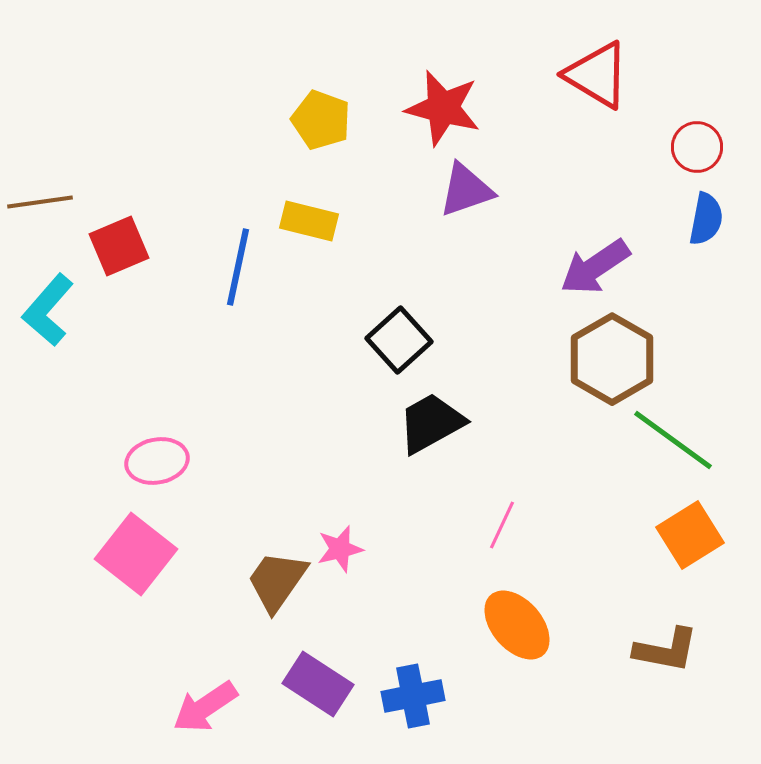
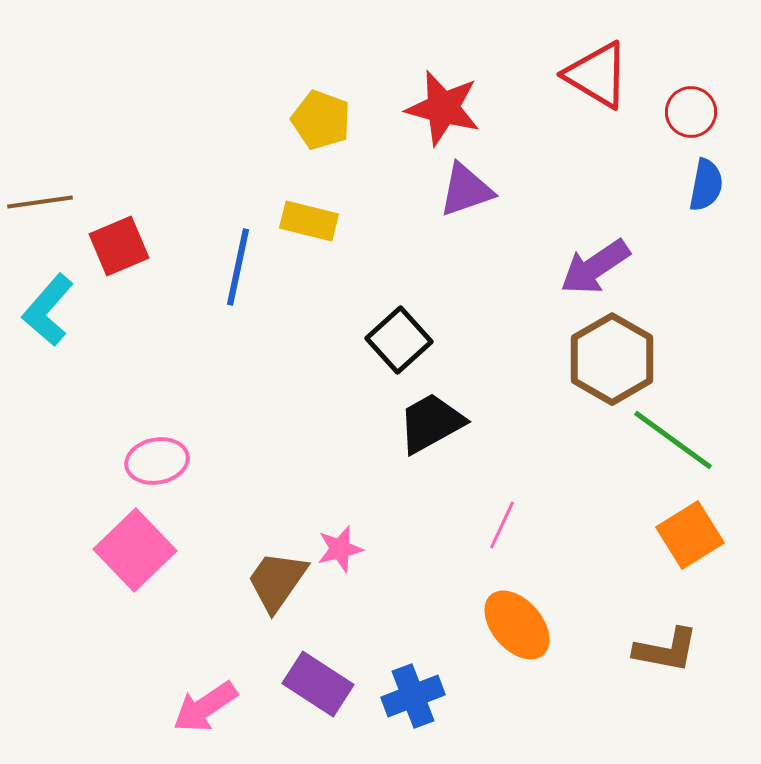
red circle: moved 6 px left, 35 px up
blue semicircle: moved 34 px up
pink square: moved 1 px left, 4 px up; rotated 8 degrees clockwise
blue cross: rotated 10 degrees counterclockwise
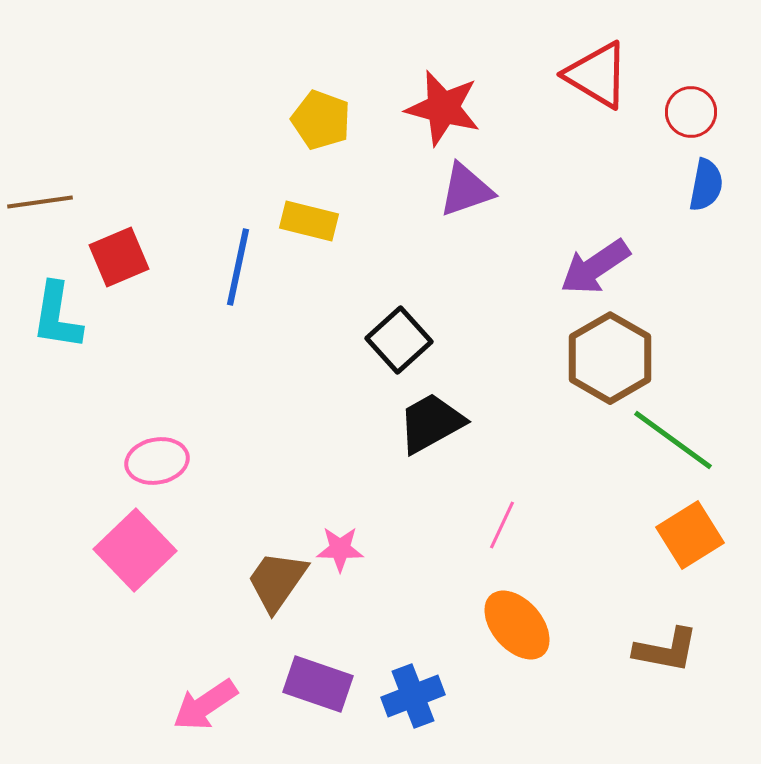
red square: moved 11 px down
cyan L-shape: moved 9 px right, 6 px down; rotated 32 degrees counterclockwise
brown hexagon: moved 2 px left, 1 px up
pink star: rotated 15 degrees clockwise
purple rectangle: rotated 14 degrees counterclockwise
pink arrow: moved 2 px up
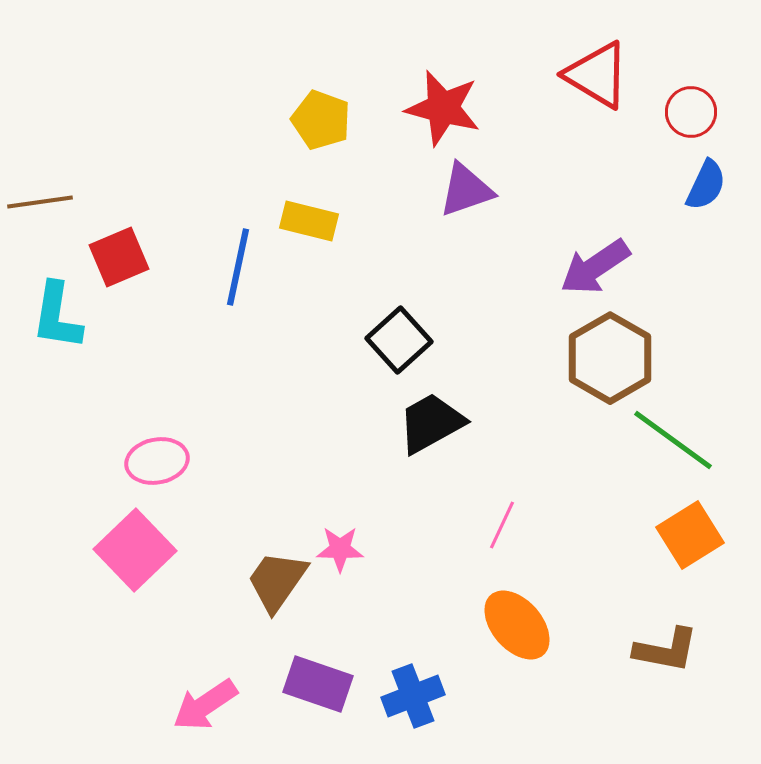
blue semicircle: rotated 14 degrees clockwise
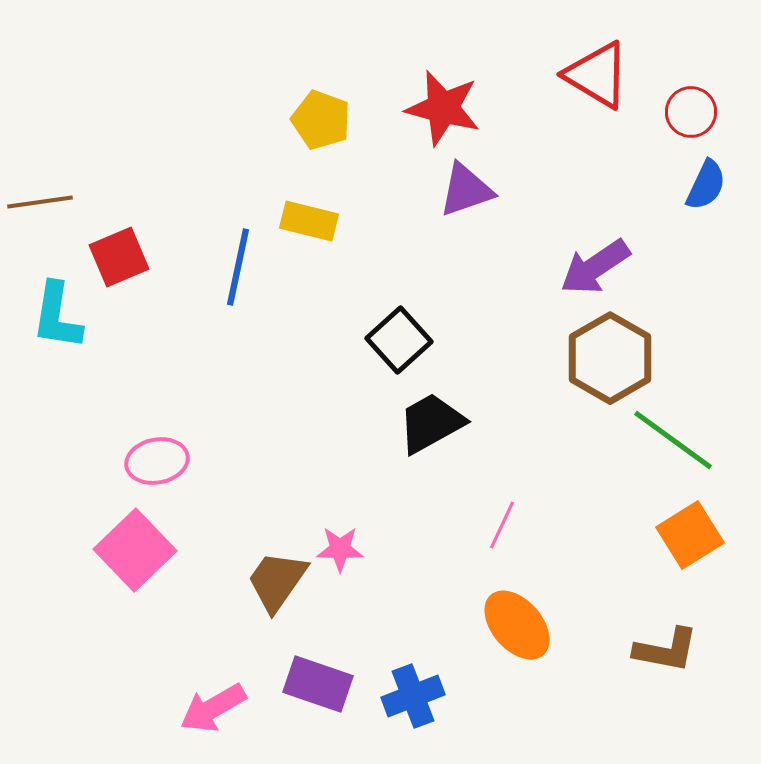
pink arrow: moved 8 px right, 3 px down; rotated 4 degrees clockwise
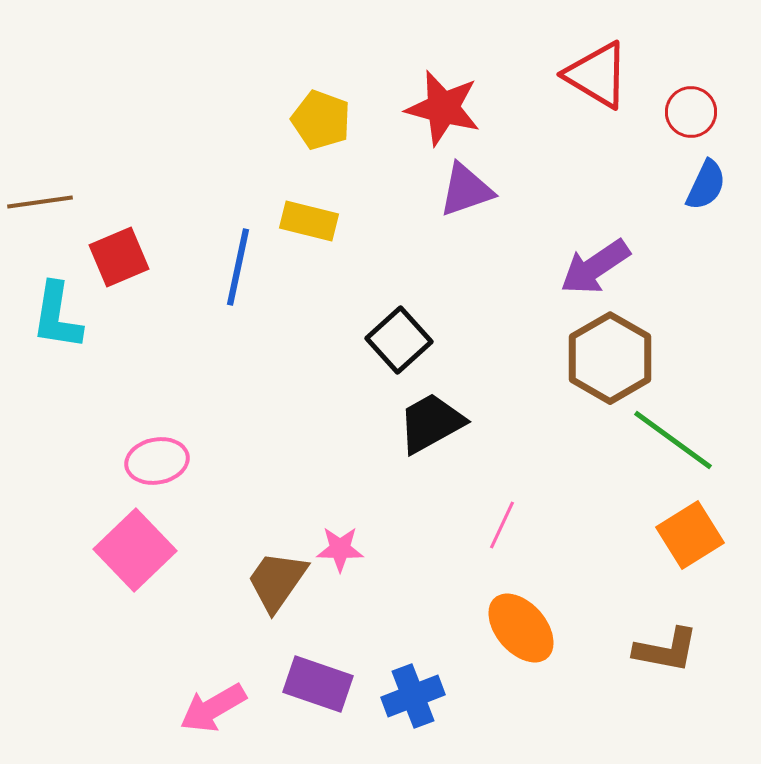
orange ellipse: moved 4 px right, 3 px down
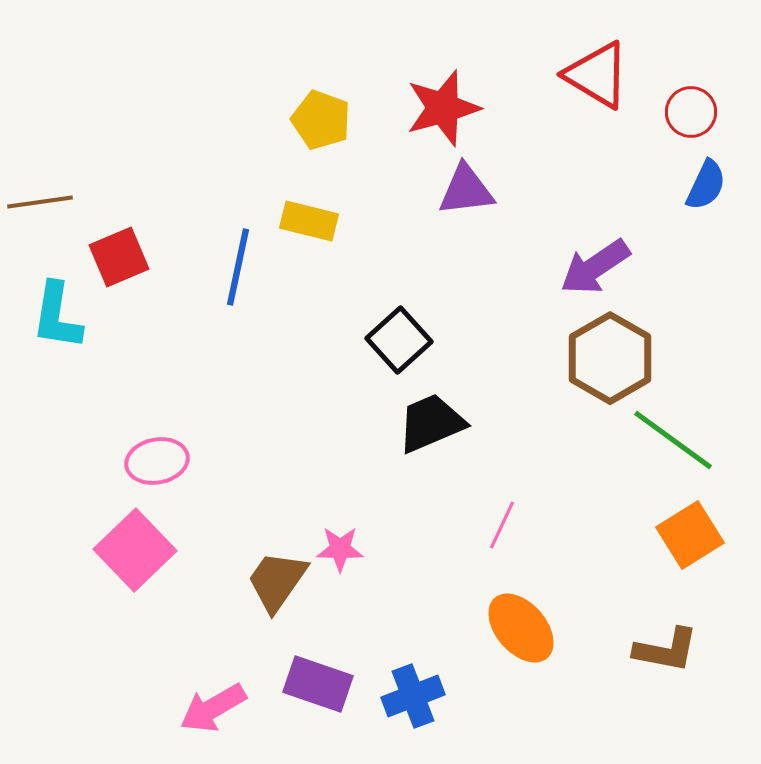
red star: rotated 30 degrees counterclockwise
purple triangle: rotated 12 degrees clockwise
black trapezoid: rotated 6 degrees clockwise
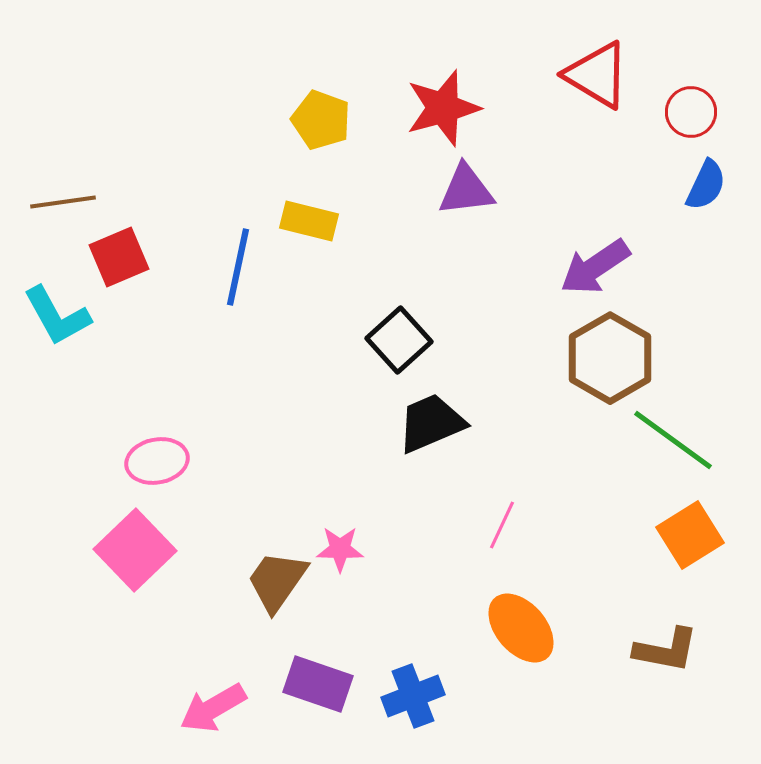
brown line: moved 23 px right
cyan L-shape: rotated 38 degrees counterclockwise
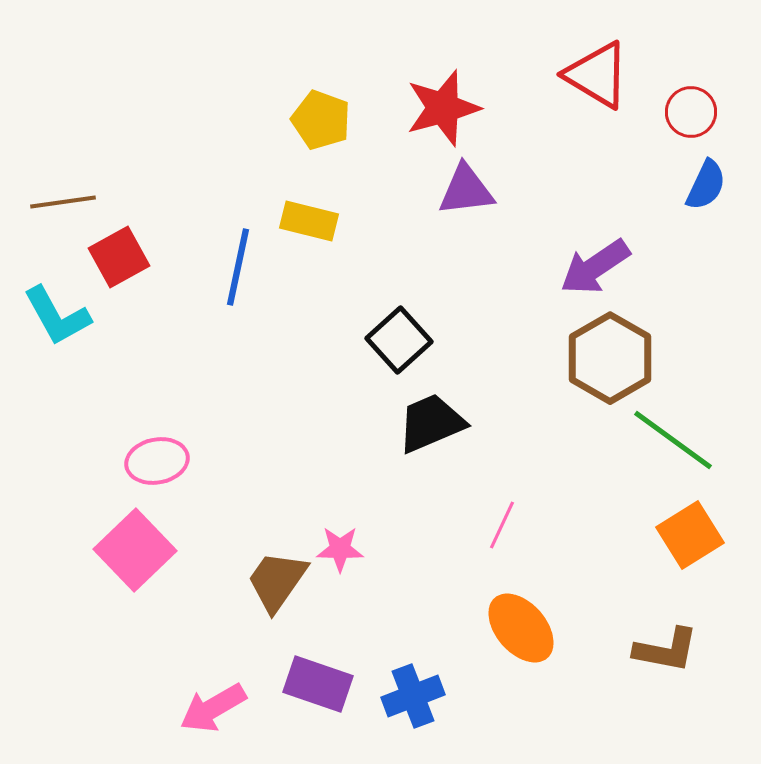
red square: rotated 6 degrees counterclockwise
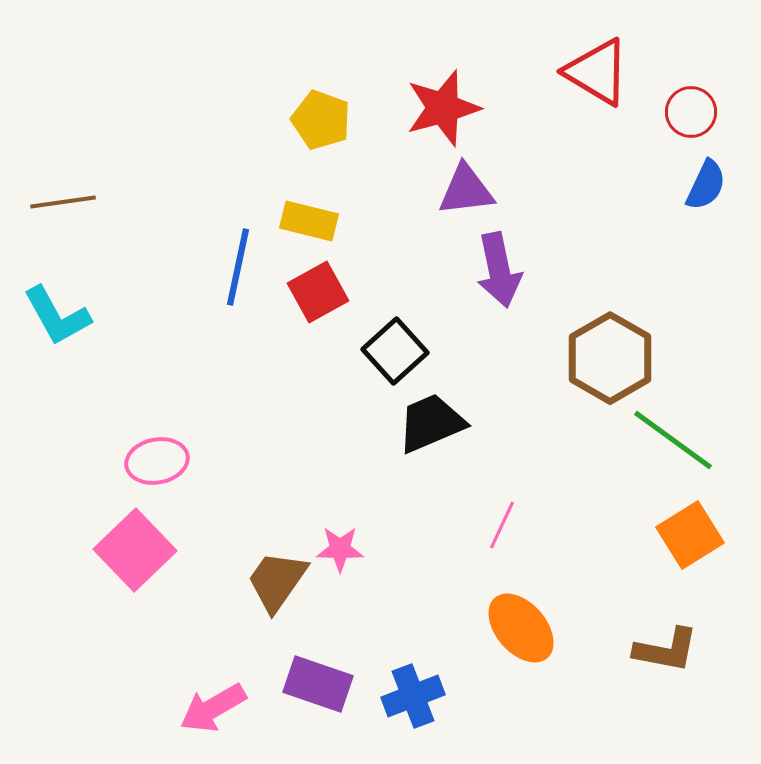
red triangle: moved 3 px up
red square: moved 199 px right, 35 px down
purple arrow: moved 96 px left, 3 px down; rotated 68 degrees counterclockwise
black square: moved 4 px left, 11 px down
